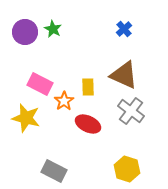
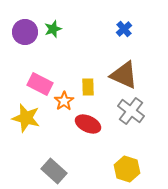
green star: rotated 24 degrees clockwise
gray rectangle: rotated 15 degrees clockwise
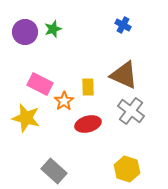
blue cross: moved 1 px left, 4 px up; rotated 21 degrees counterclockwise
red ellipse: rotated 40 degrees counterclockwise
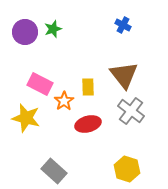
brown triangle: rotated 28 degrees clockwise
